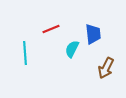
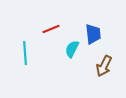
brown arrow: moved 2 px left, 2 px up
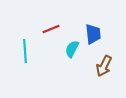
cyan line: moved 2 px up
